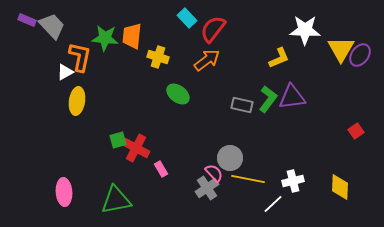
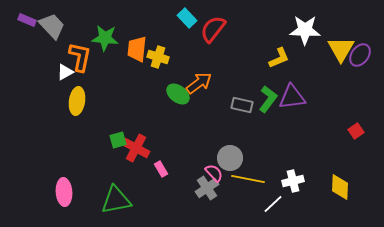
orange trapezoid: moved 5 px right, 13 px down
orange arrow: moved 8 px left, 23 px down
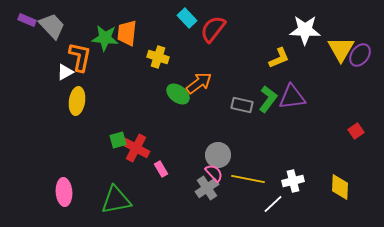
orange trapezoid: moved 10 px left, 16 px up
gray circle: moved 12 px left, 3 px up
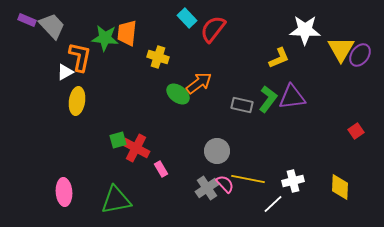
gray circle: moved 1 px left, 4 px up
pink semicircle: moved 11 px right, 11 px down
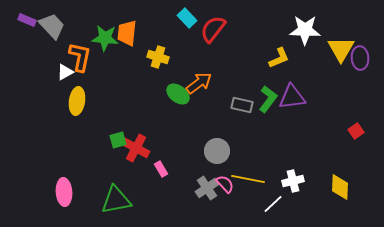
purple ellipse: moved 3 px down; rotated 40 degrees counterclockwise
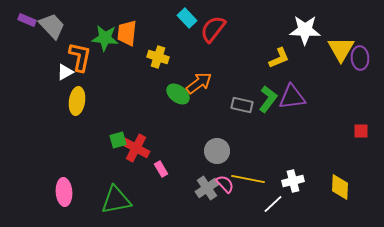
red square: moved 5 px right; rotated 35 degrees clockwise
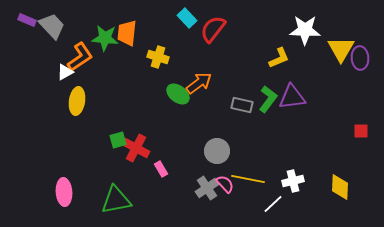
orange L-shape: rotated 44 degrees clockwise
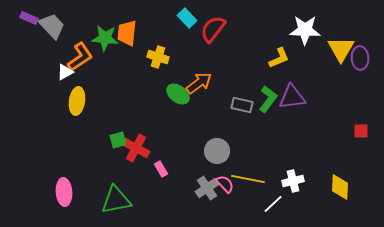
purple rectangle: moved 2 px right, 2 px up
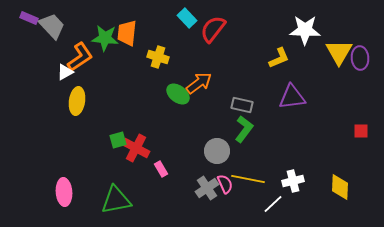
yellow triangle: moved 2 px left, 3 px down
green L-shape: moved 24 px left, 30 px down
pink semicircle: rotated 18 degrees clockwise
